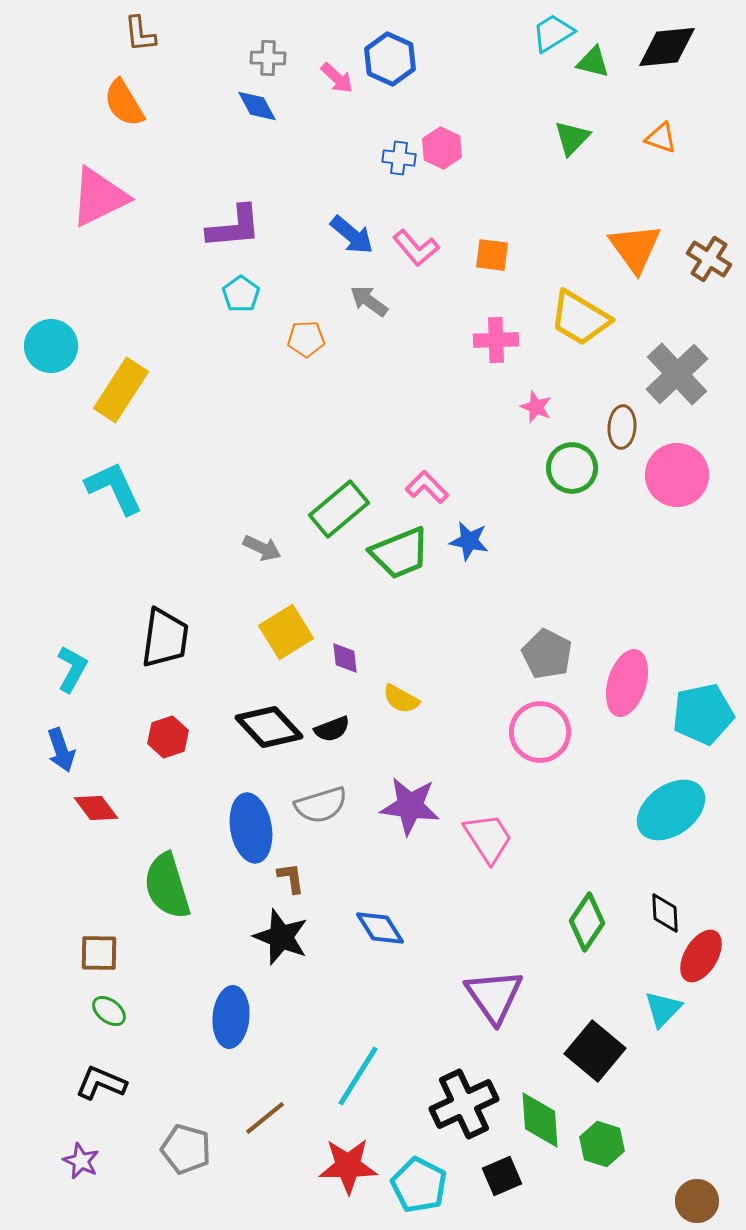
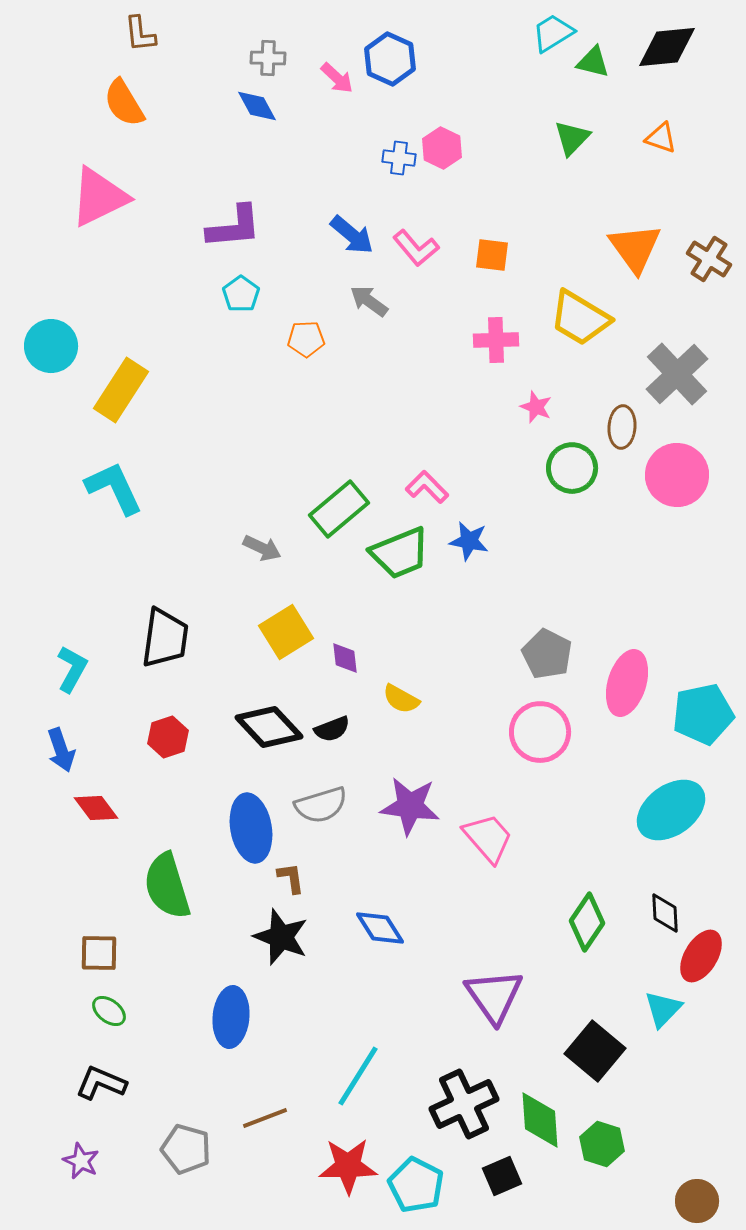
pink trapezoid at (488, 838): rotated 8 degrees counterclockwise
brown line at (265, 1118): rotated 18 degrees clockwise
cyan pentagon at (419, 1185): moved 3 px left
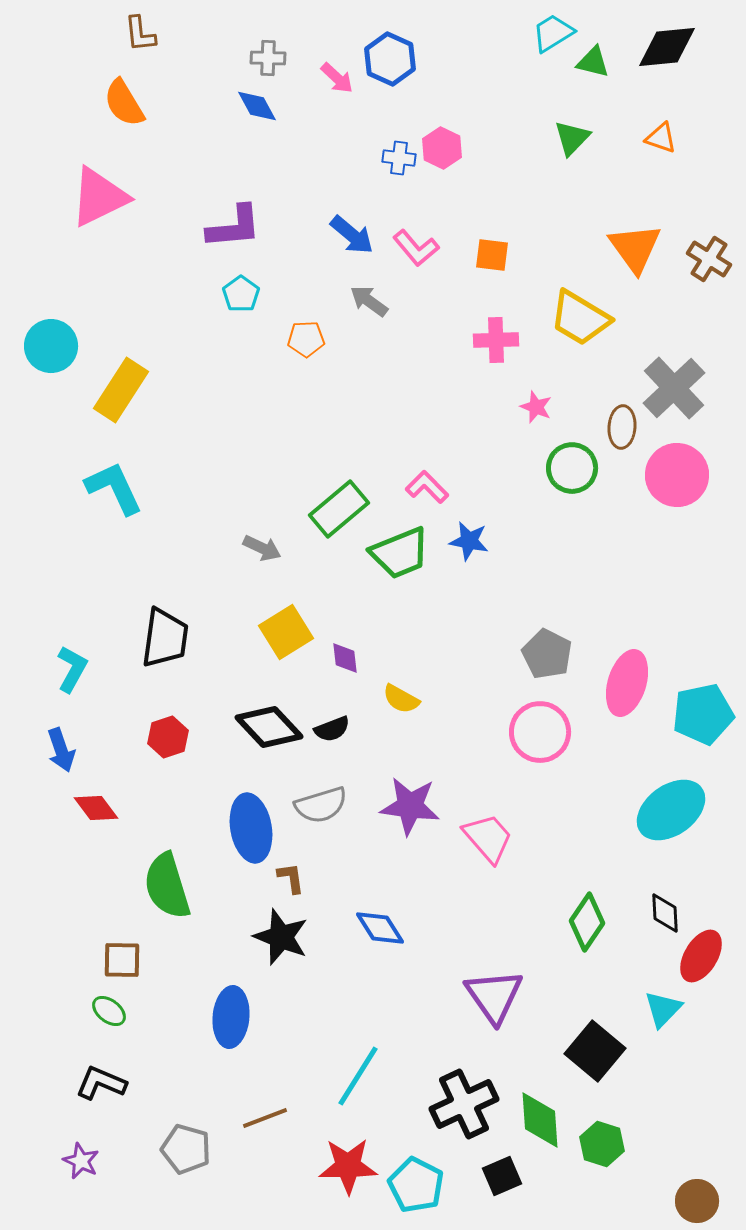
gray cross at (677, 374): moved 3 px left, 14 px down
brown square at (99, 953): moved 23 px right, 7 px down
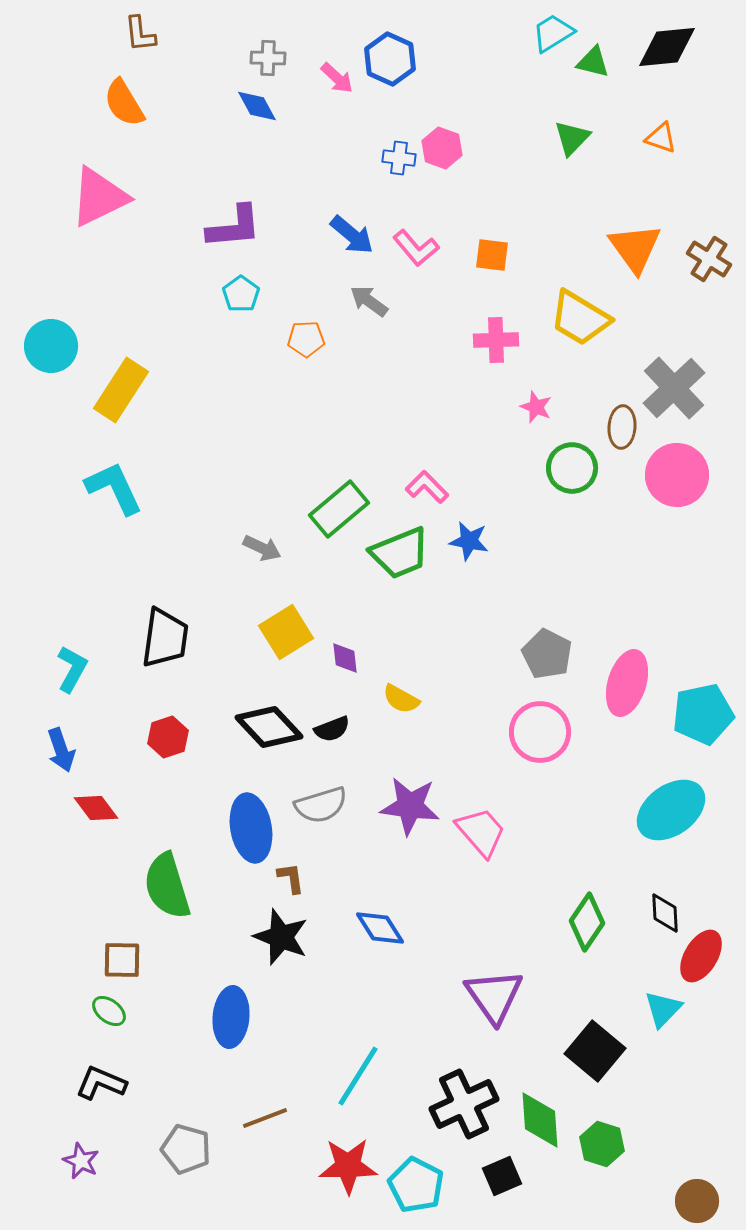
pink hexagon at (442, 148): rotated 6 degrees counterclockwise
pink trapezoid at (488, 838): moved 7 px left, 6 px up
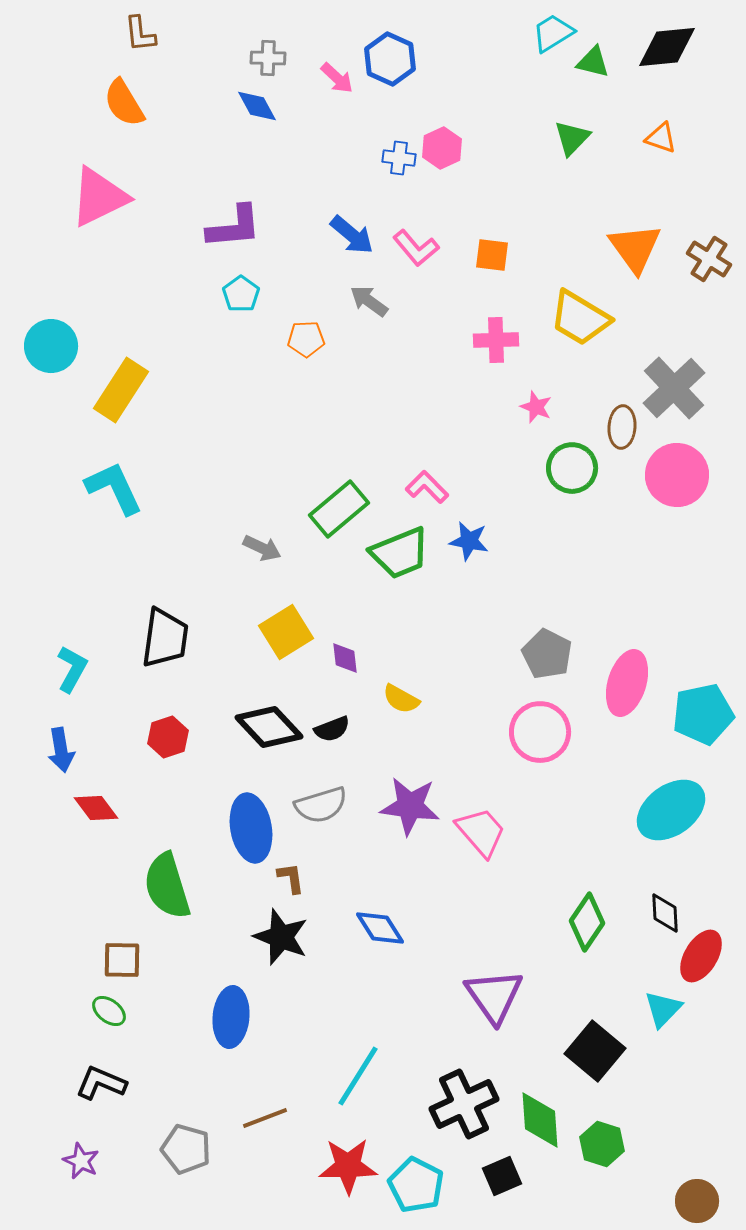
pink hexagon at (442, 148): rotated 15 degrees clockwise
blue arrow at (61, 750): rotated 9 degrees clockwise
